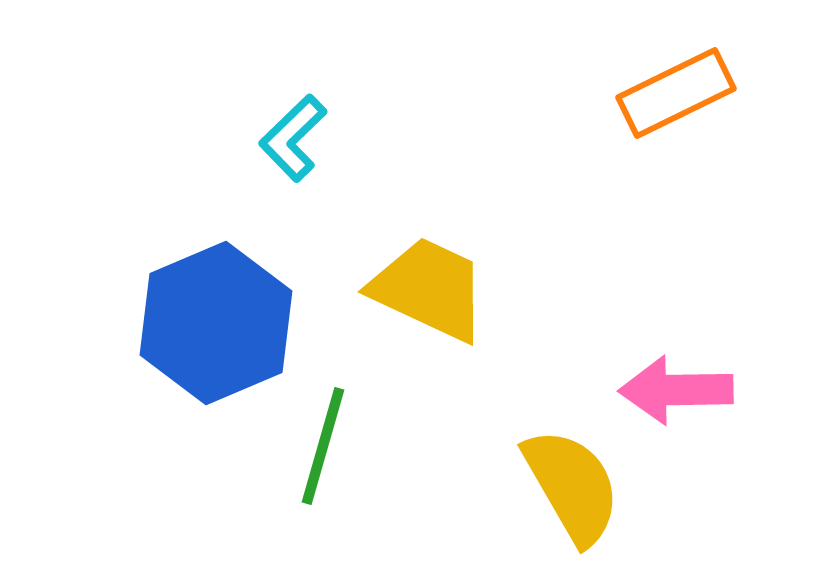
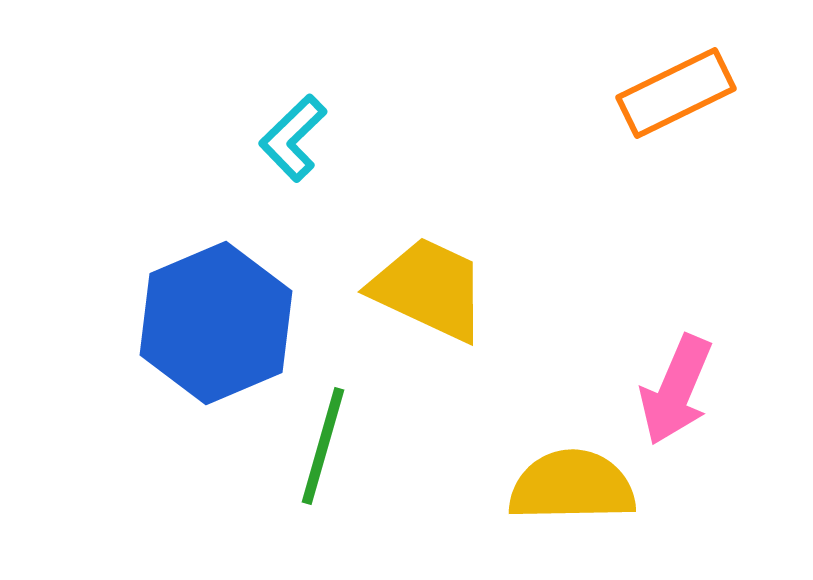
pink arrow: rotated 66 degrees counterclockwise
yellow semicircle: rotated 61 degrees counterclockwise
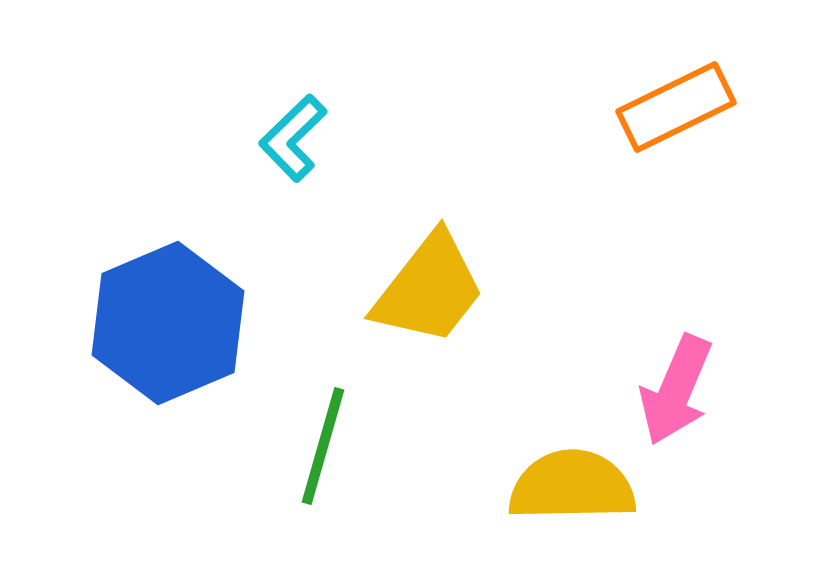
orange rectangle: moved 14 px down
yellow trapezoid: rotated 103 degrees clockwise
blue hexagon: moved 48 px left
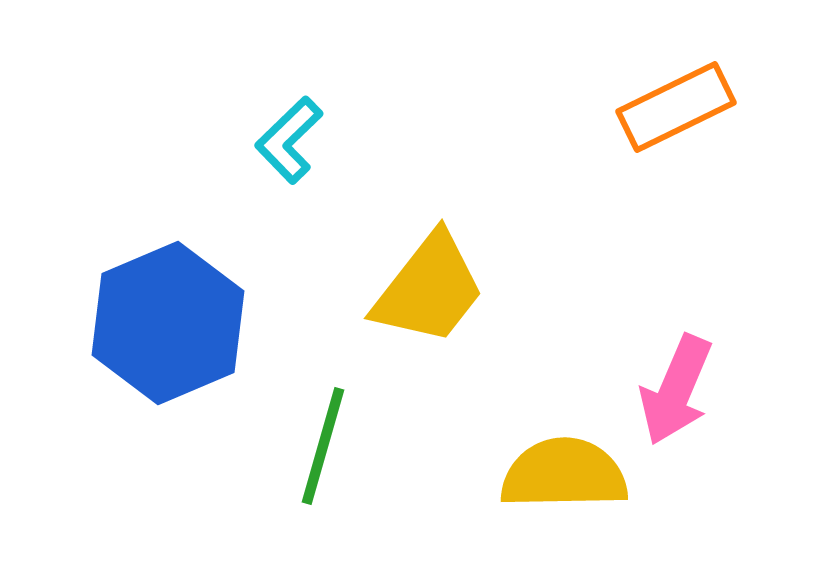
cyan L-shape: moved 4 px left, 2 px down
yellow semicircle: moved 8 px left, 12 px up
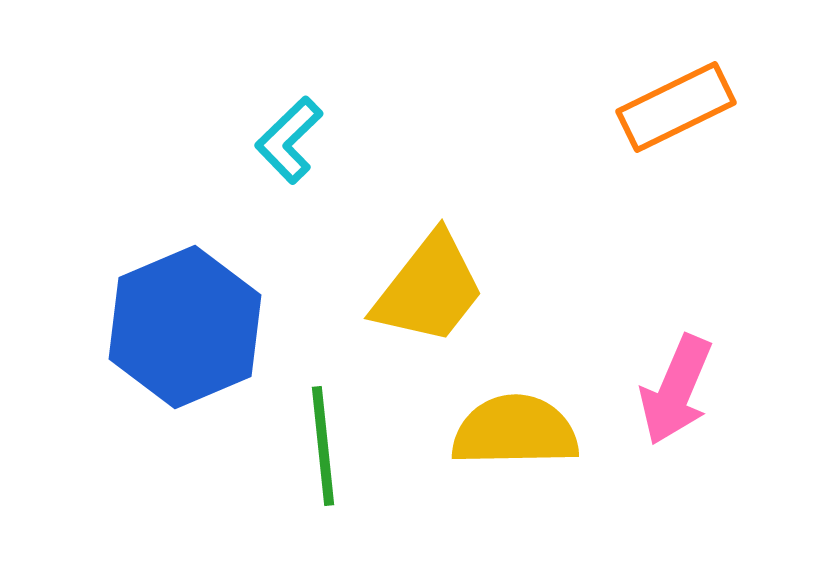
blue hexagon: moved 17 px right, 4 px down
green line: rotated 22 degrees counterclockwise
yellow semicircle: moved 49 px left, 43 px up
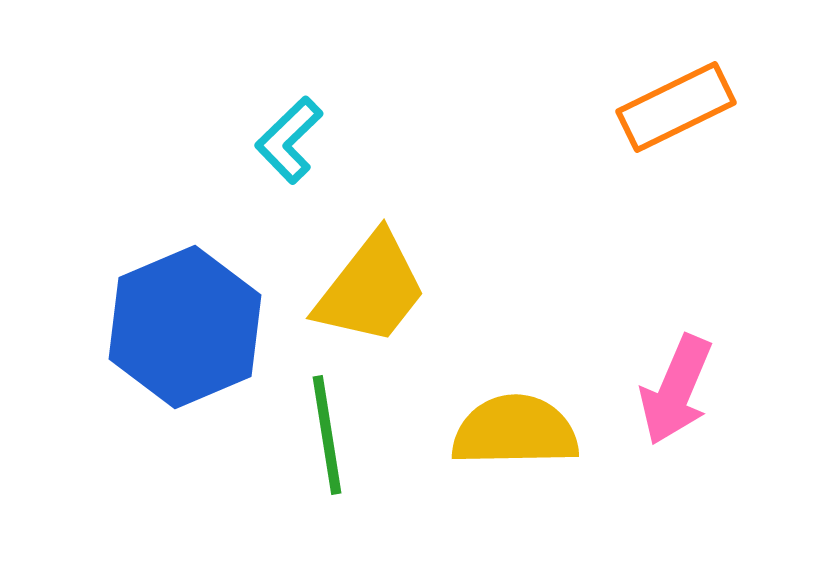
yellow trapezoid: moved 58 px left
green line: moved 4 px right, 11 px up; rotated 3 degrees counterclockwise
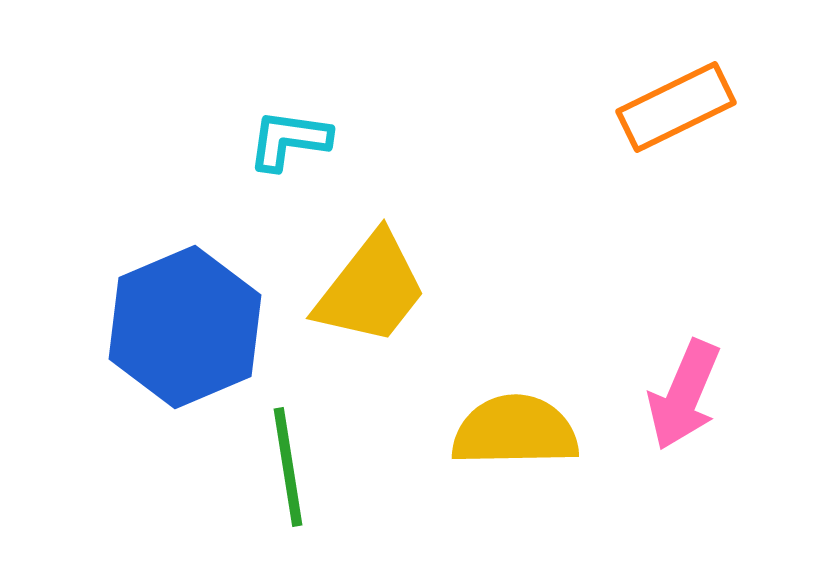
cyan L-shape: rotated 52 degrees clockwise
pink arrow: moved 8 px right, 5 px down
green line: moved 39 px left, 32 px down
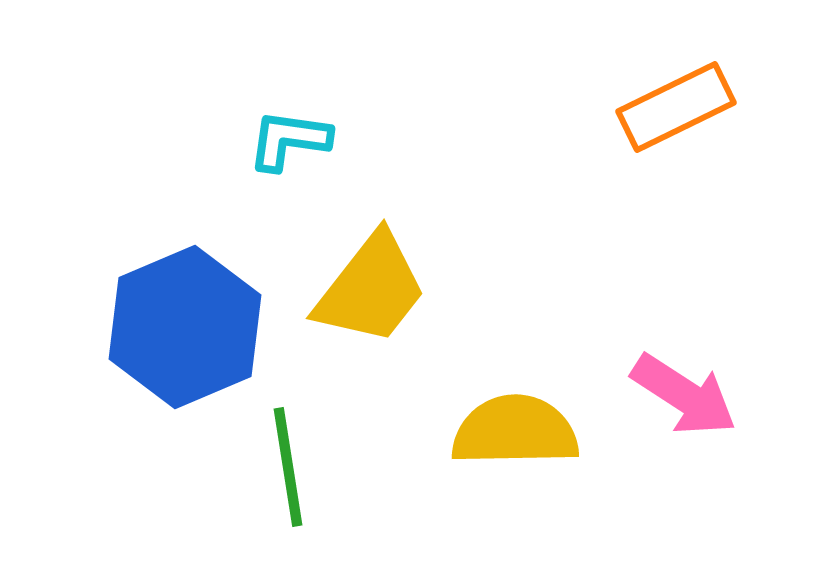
pink arrow: rotated 80 degrees counterclockwise
